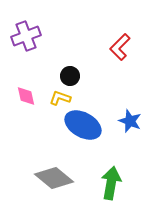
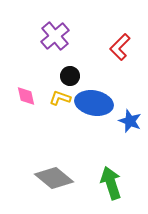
purple cross: moved 29 px right; rotated 20 degrees counterclockwise
blue ellipse: moved 11 px right, 22 px up; rotated 18 degrees counterclockwise
green arrow: rotated 28 degrees counterclockwise
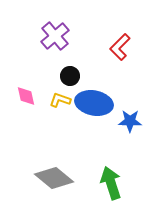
yellow L-shape: moved 2 px down
blue star: rotated 20 degrees counterclockwise
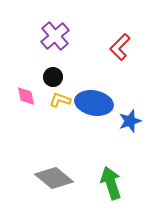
black circle: moved 17 px left, 1 px down
blue star: rotated 20 degrees counterclockwise
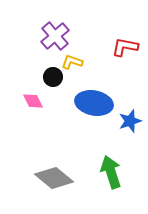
red L-shape: moved 5 px right; rotated 56 degrees clockwise
pink diamond: moved 7 px right, 5 px down; rotated 15 degrees counterclockwise
yellow L-shape: moved 12 px right, 38 px up
green arrow: moved 11 px up
